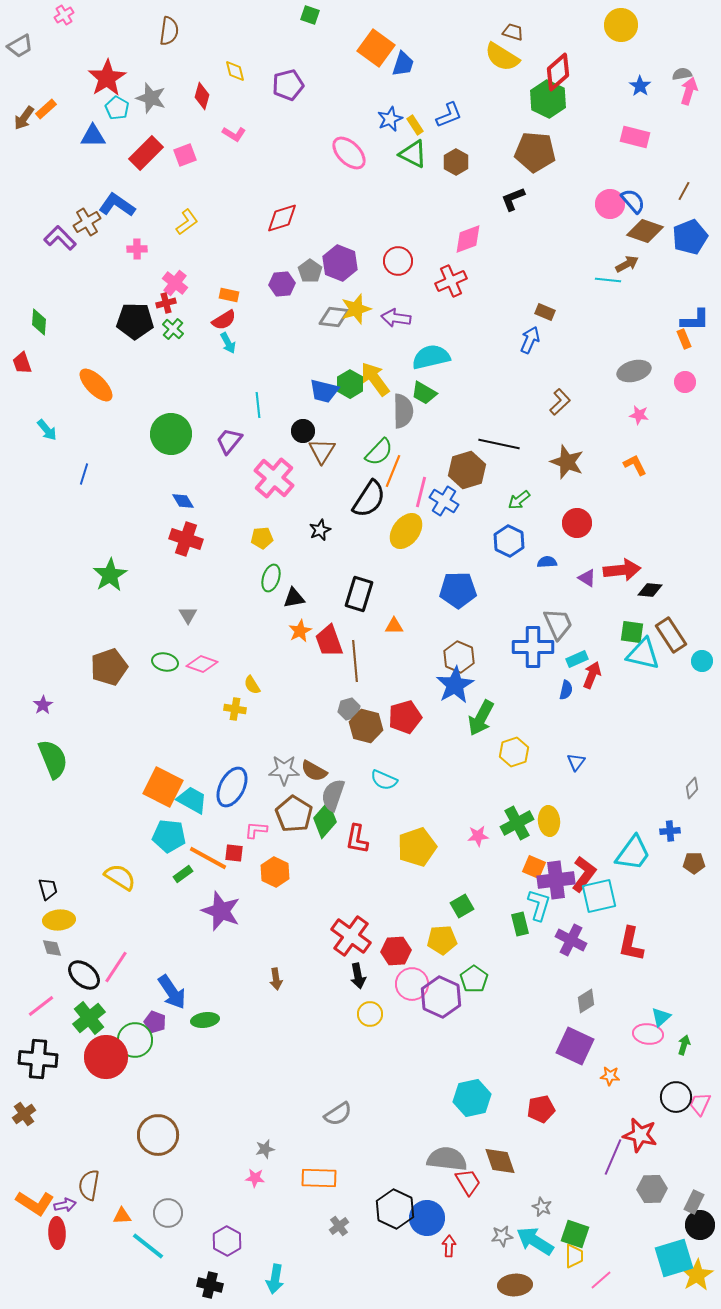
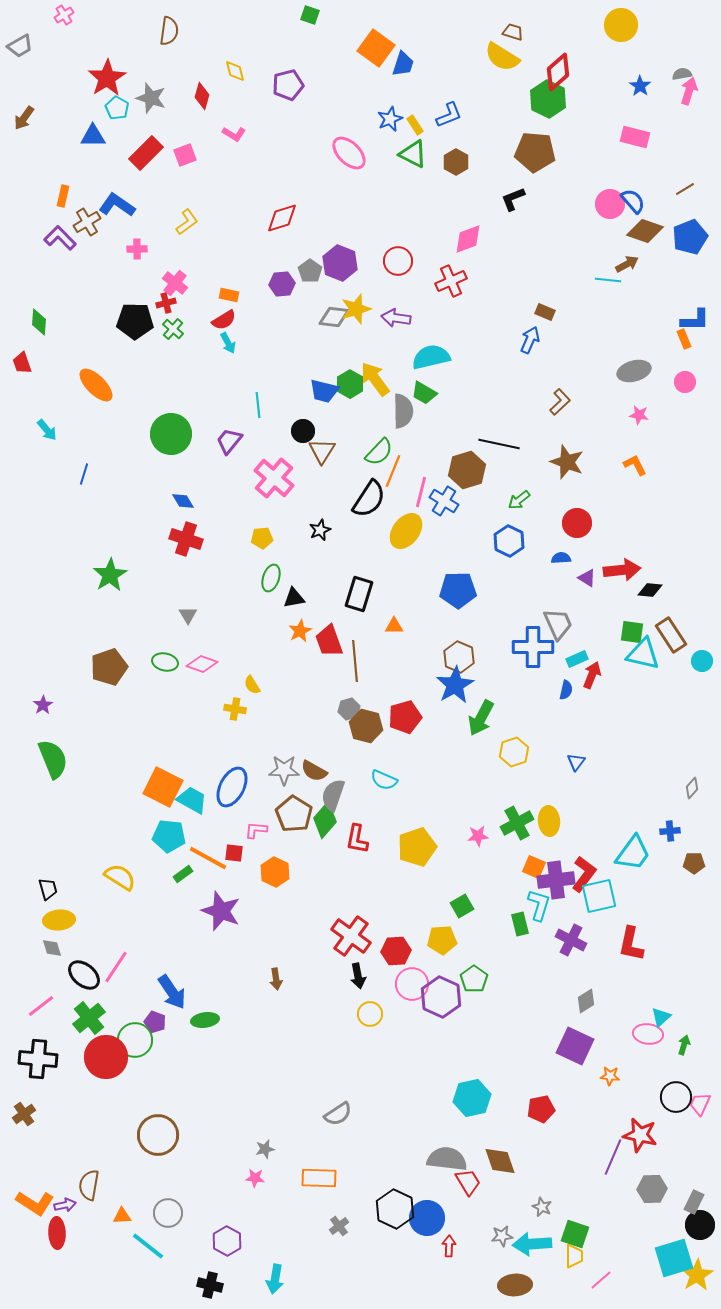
orange rectangle at (46, 109): moved 17 px right, 87 px down; rotated 35 degrees counterclockwise
brown line at (684, 191): moved 1 px right, 2 px up; rotated 30 degrees clockwise
blue semicircle at (547, 562): moved 14 px right, 4 px up
cyan arrow at (535, 1241): moved 3 px left, 3 px down; rotated 36 degrees counterclockwise
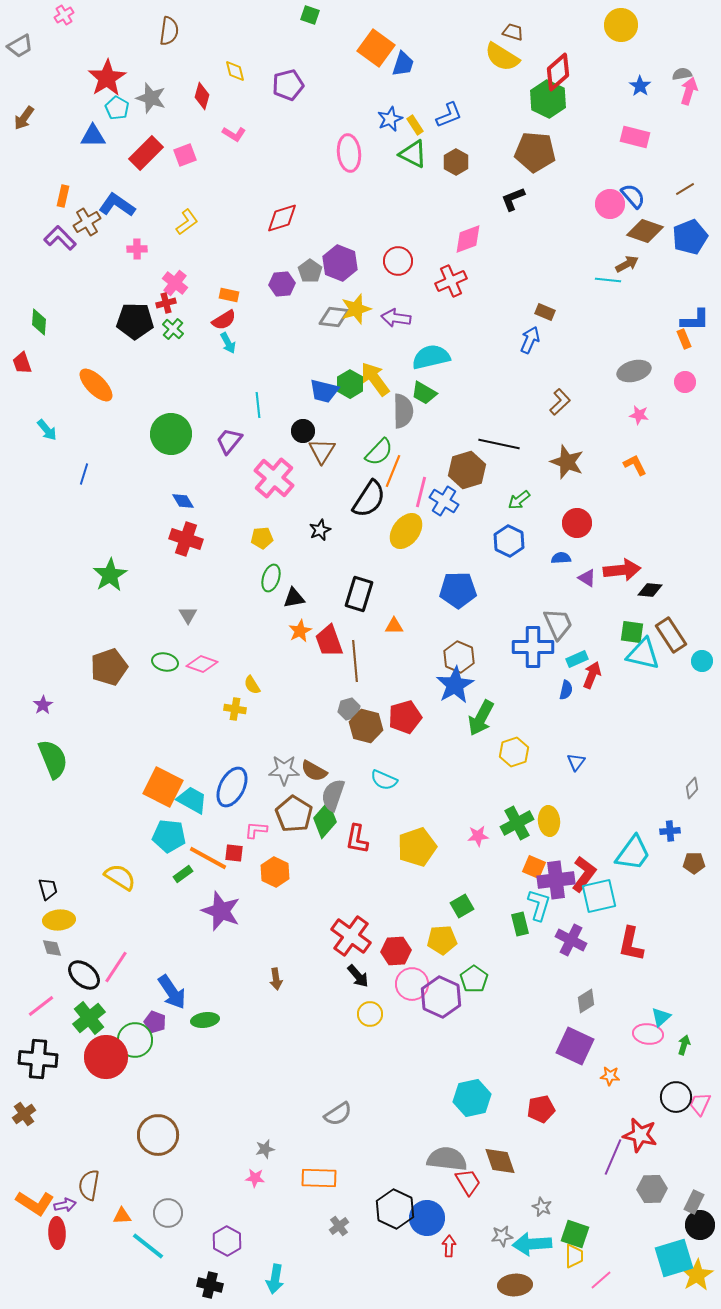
pink ellipse at (349, 153): rotated 39 degrees clockwise
blue semicircle at (633, 201): moved 5 px up
black arrow at (358, 976): rotated 30 degrees counterclockwise
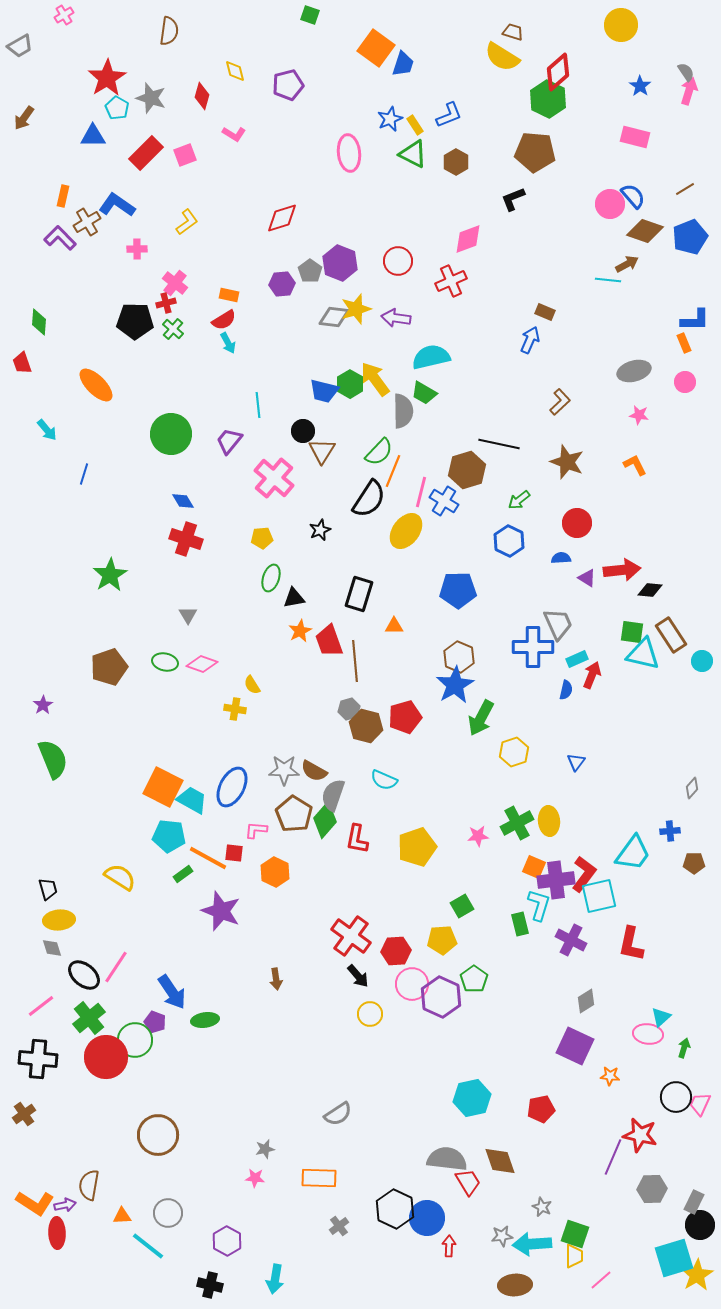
gray semicircle at (682, 74): moved 4 px right, 2 px up; rotated 66 degrees clockwise
orange rectangle at (684, 339): moved 4 px down
green arrow at (684, 1045): moved 3 px down
